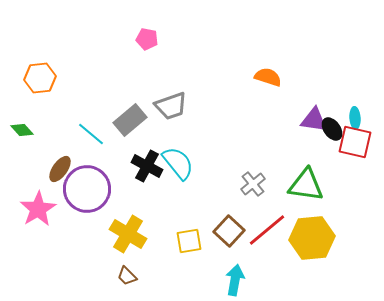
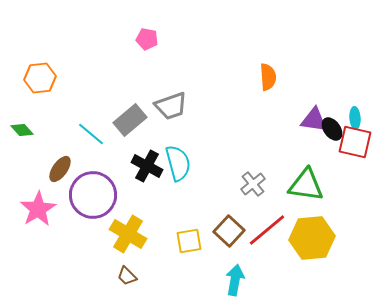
orange semicircle: rotated 68 degrees clockwise
cyan semicircle: rotated 24 degrees clockwise
purple circle: moved 6 px right, 6 px down
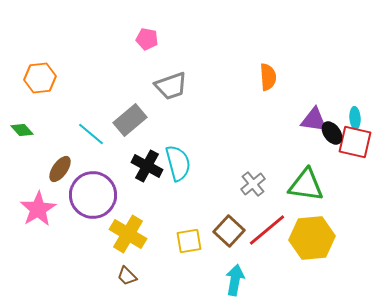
gray trapezoid: moved 20 px up
black ellipse: moved 4 px down
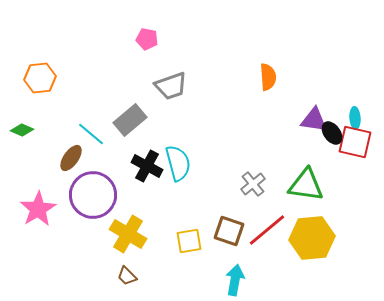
green diamond: rotated 25 degrees counterclockwise
brown ellipse: moved 11 px right, 11 px up
brown square: rotated 24 degrees counterclockwise
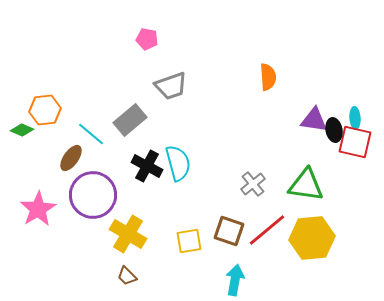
orange hexagon: moved 5 px right, 32 px down
black ellipse: moved 2 px right, 3 px up; rotated 25 degrees clockwise
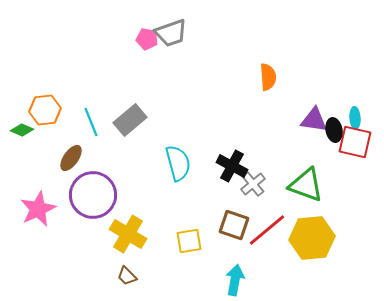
gray trapezoid: moved 53 px up
cyan line: moved 12 px up; rotated 28 degrees clockwise
black cross: moved 85 px right
green triangle: rotated 12 degrees clockwise
pink star: rotated 6 degrees clockwise
brown square: moved 5 px right, 6 px up
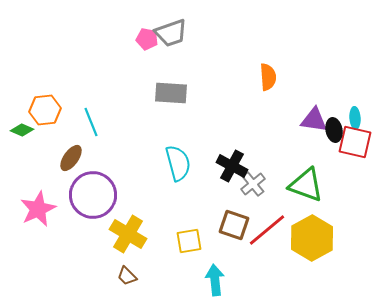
gray rectangle: moved 41 px right, 27 px up; rotated 44 degrees clockwise
yellow hexagon: rotated 24 degrees counterclockwise
cyan arrow: moved 20 px left; rotated 16 degrees counterclockwise
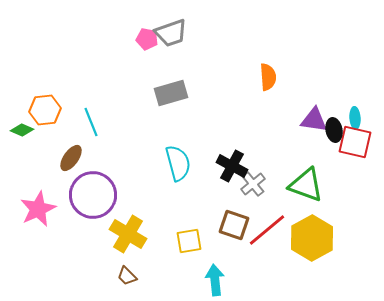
gray rectangle: rotated 20 degrees counterclockwise
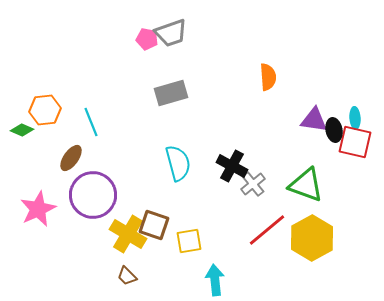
brown square: moved 80 px left
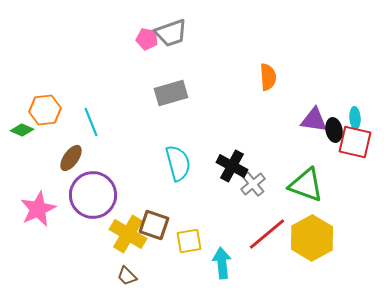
red line: moved 4 px down
cyan arrow: moved 7 px right, 17 px up
